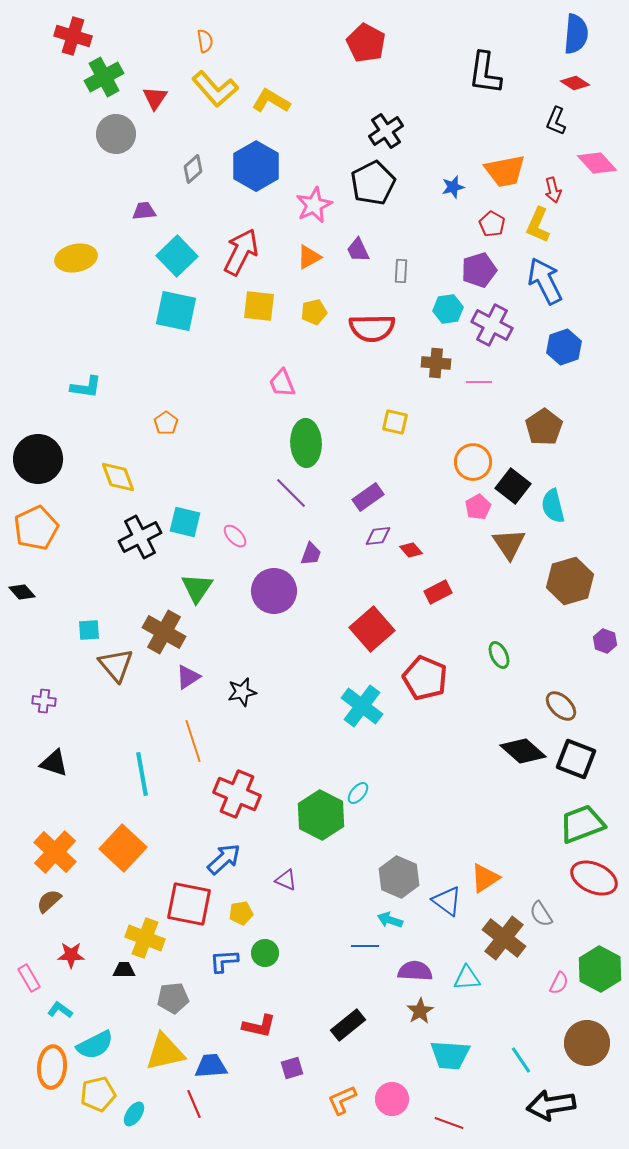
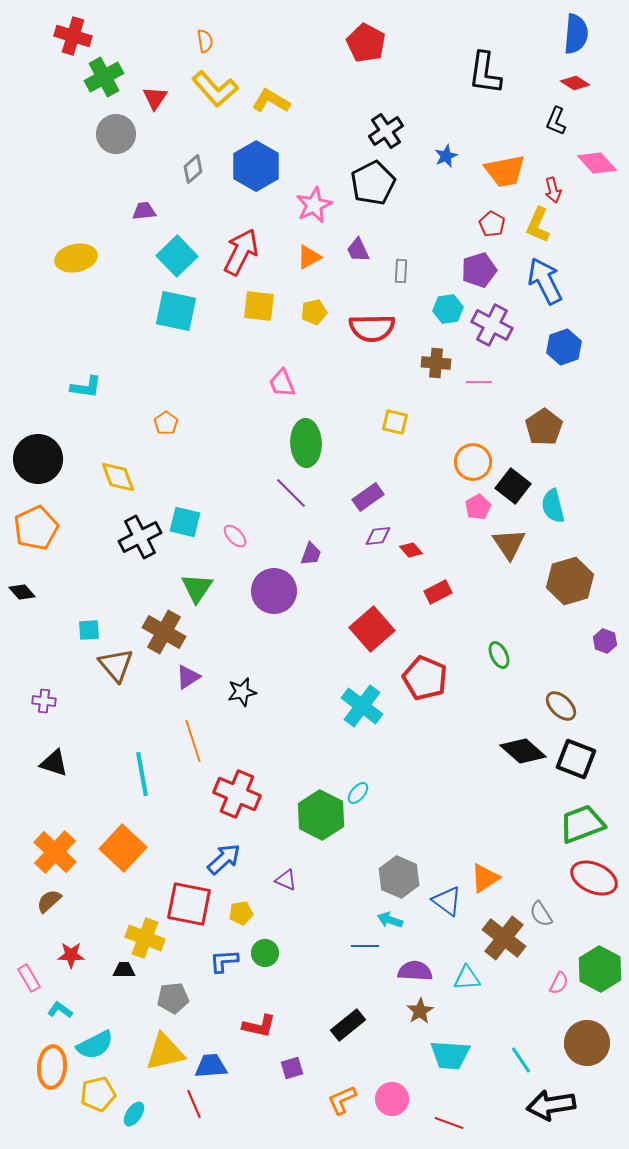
blue star at (453, 187): moved 7 px left, 31 px up; rotated 10 degrees counterclockwise
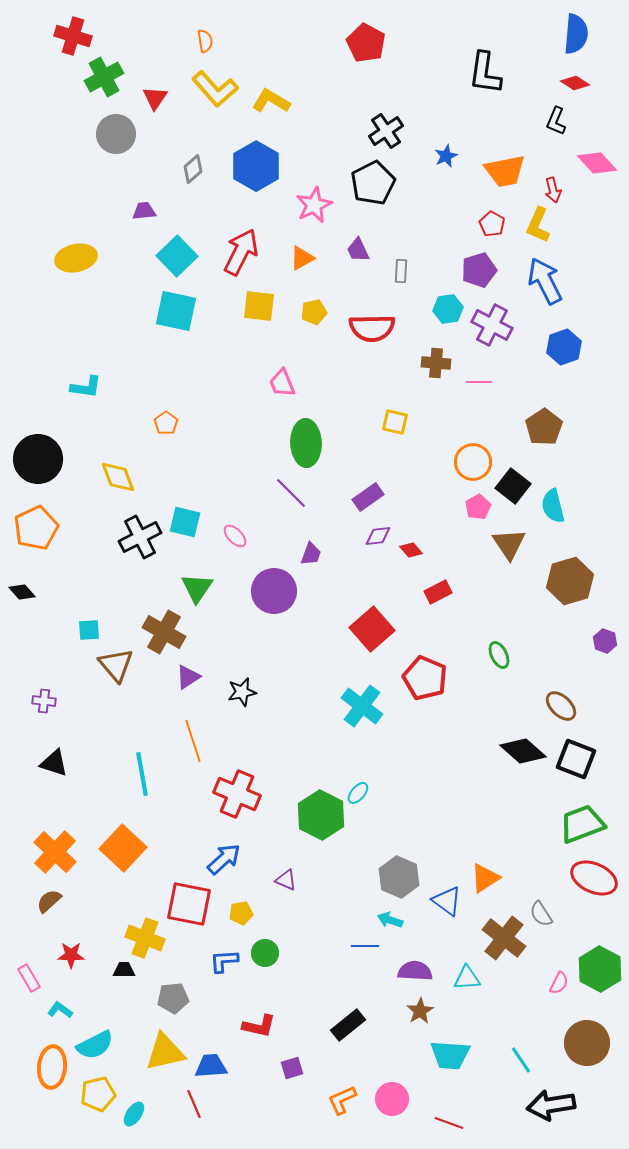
orange triangle at (309, 257): moved 7 px left, 1 px down
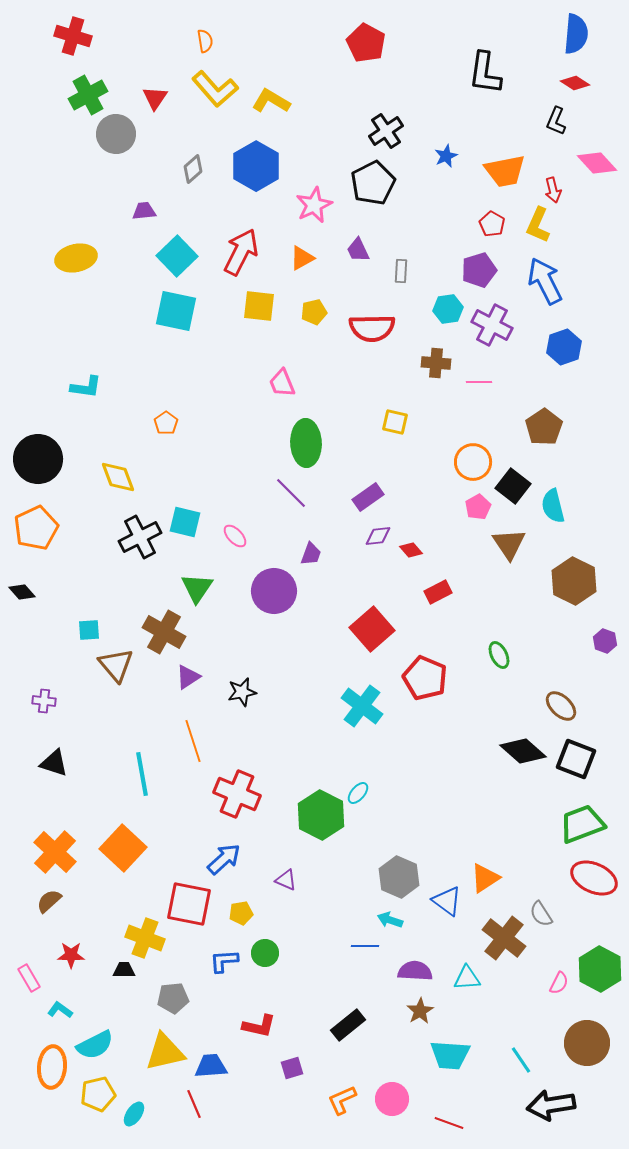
green cross at (104, 77): moved 16 px left, 18 px down
brown hexagon at (570, 581): moved 4 px right; rotated 18 degrees counterclockwise
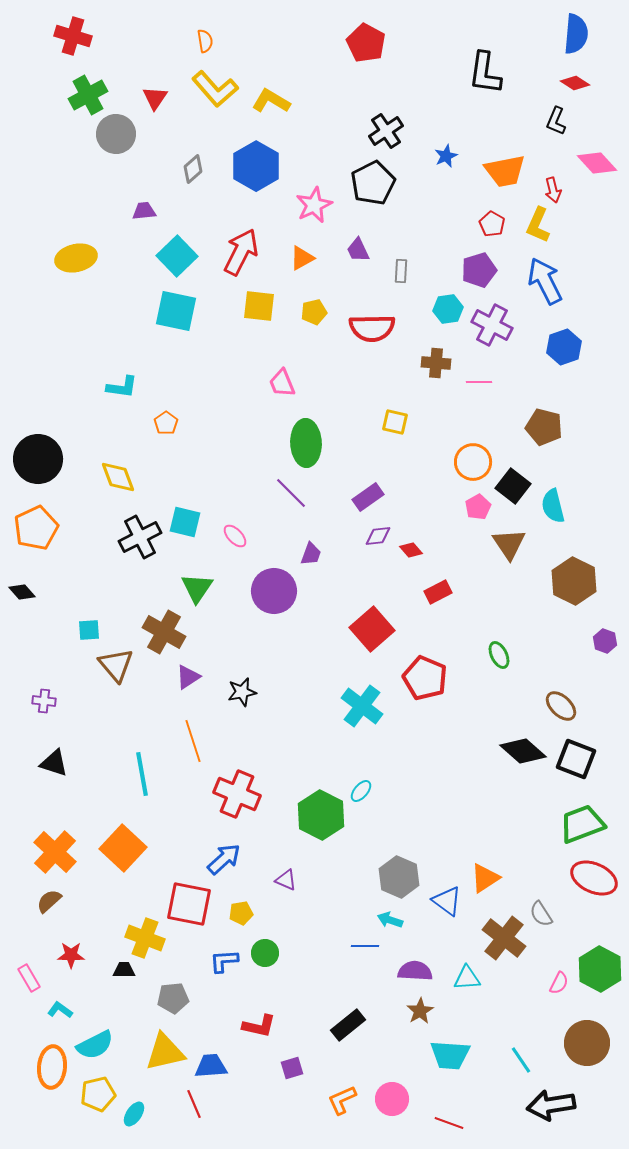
cyan L-shape at (86, 387): moved 36 px right
brown pentagon at (544, 427): rotated 24 degrees counterclockwise
cyan ellipse at (358, 793): moved 3 px right, 2 px up
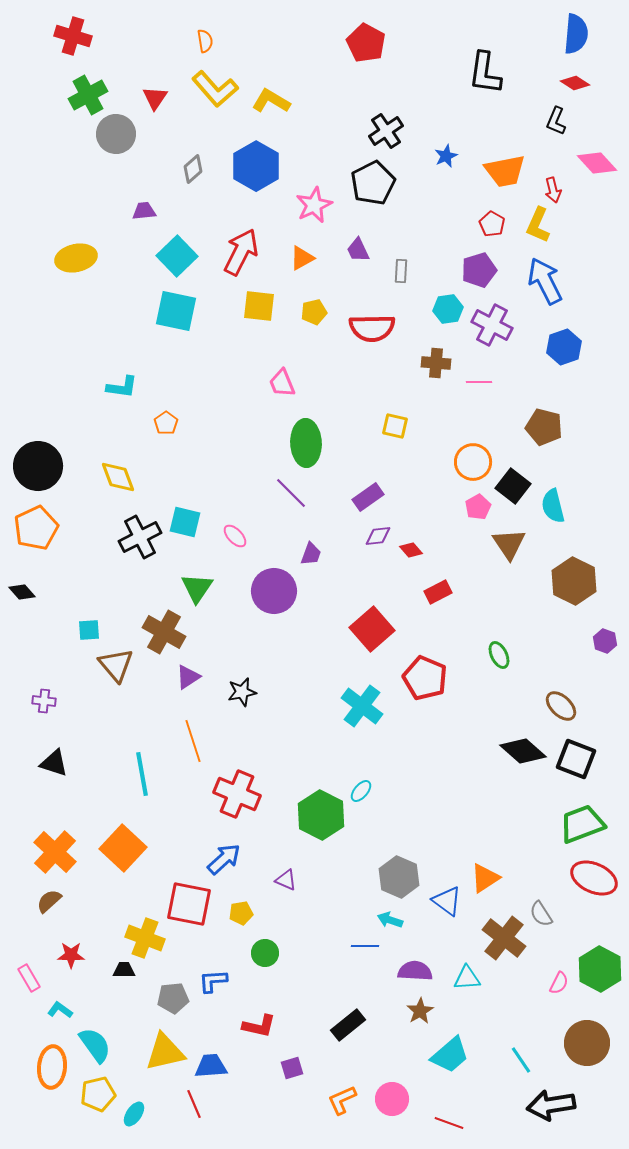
yellow square at (395, 422): moved 4 px down
black circle at (38, 459): moved 7 px down
blue L-shape at (224, 961): moved 11 px left, 20 px down
cyan semicircle at (95, 1045): rotated 99 degrees counterclockwise
cyan trapezoid at (450, 1055): rotated 45 degrees counterclockwise
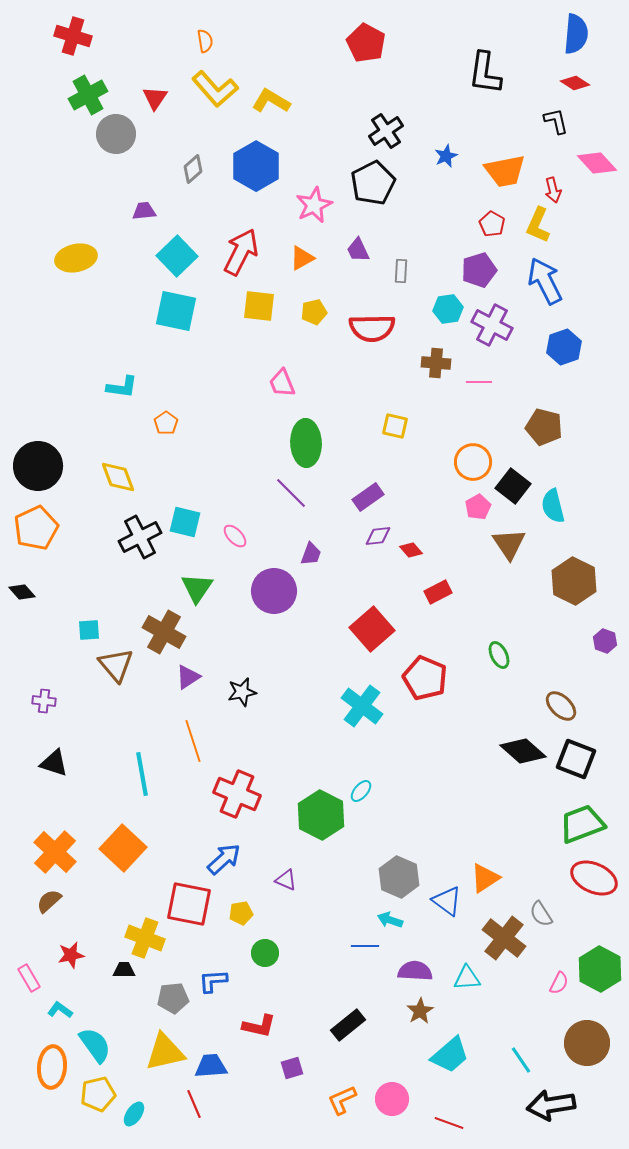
black L-shape at (556, 121): rotated 144 degrees clockwise
red star at (71, 955): rotated 12 degrees counterclockwise
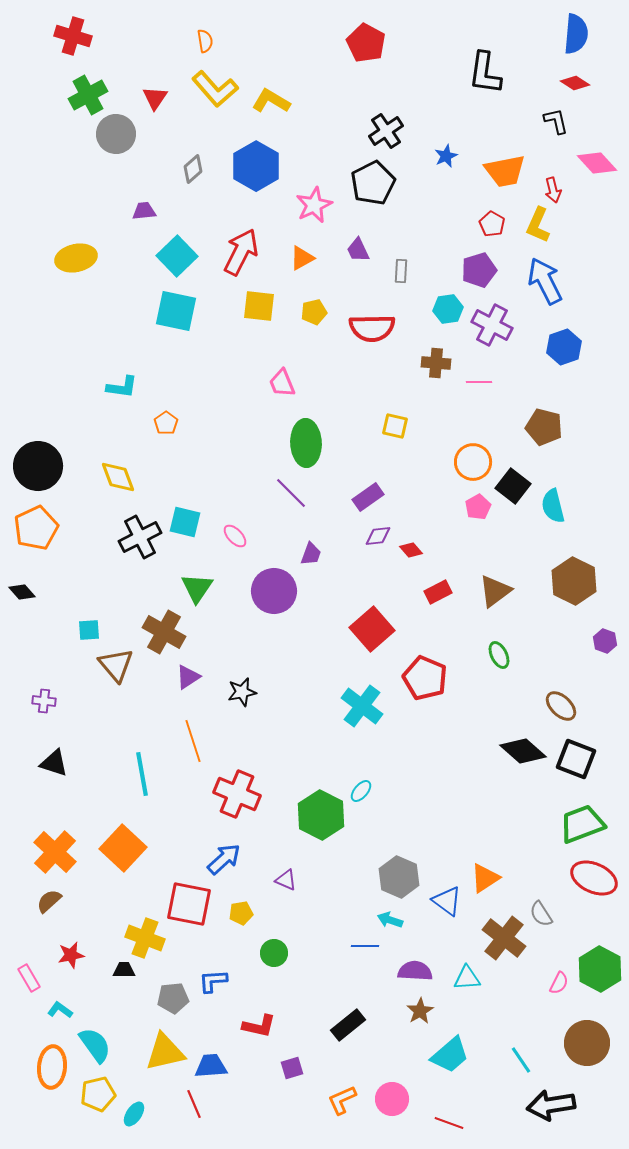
brown triangle at (509, 544): moved 14 px left, 47 px down; rotated 27 degrees clockwise
green circle at (265, 953): moved 9 px right
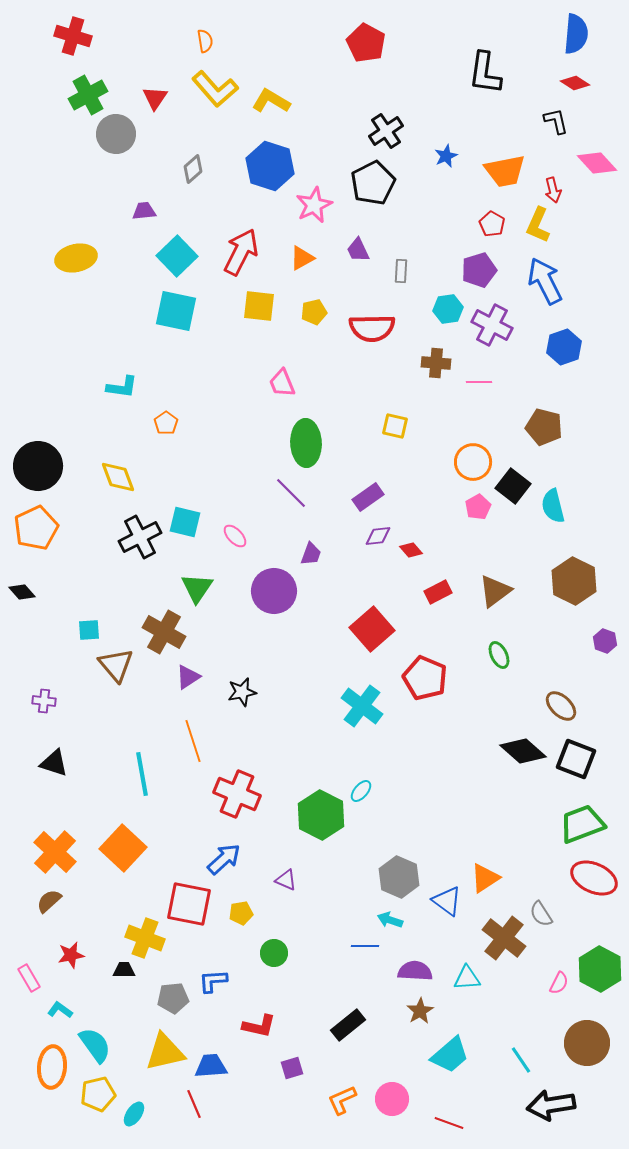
blue hexagon at (256, 166): moved 14 px right; rotated 12 degrees counterclockwise
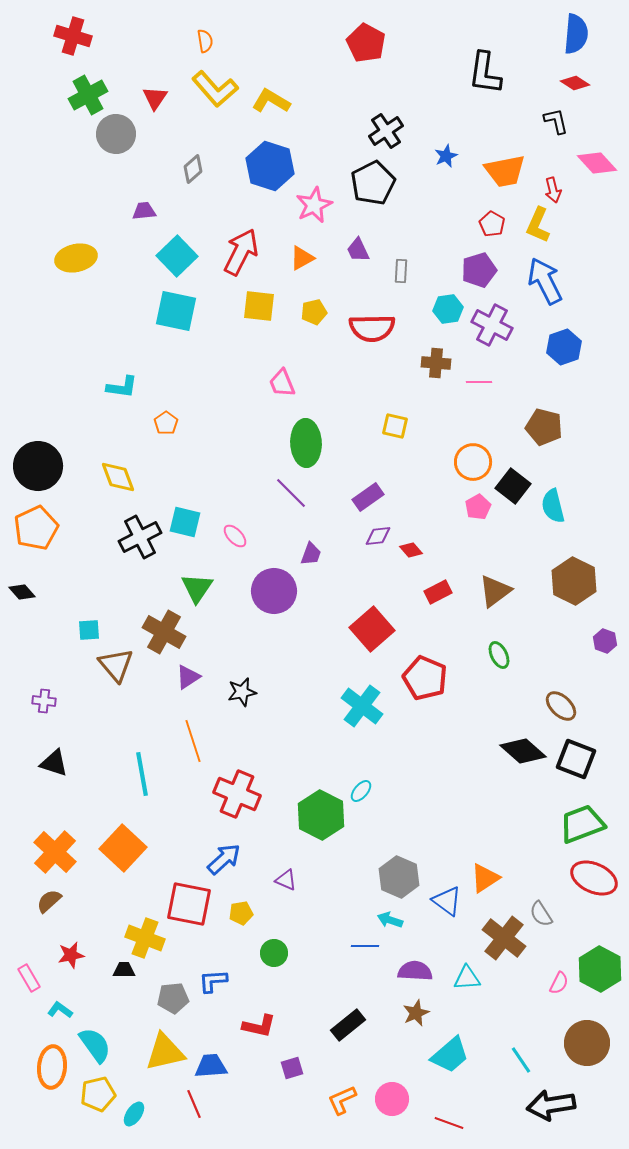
brown star at (420, 1011): moved 4 px left, 2 px down; rotated 8 degrees clockwise
